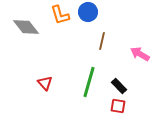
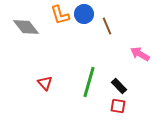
blue circle: moved 4 px left, 2 px down
brown line: moved 5 px right, 15 px up; rotated 36 degrees counterclockwise
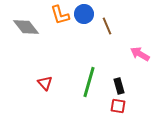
black rectangle: rotated 28 degrees clockwise
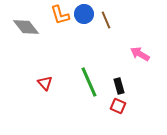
brown line: moved 1 px left, 6 px up
green line: rotated 40 degrees counterclockwise
red square: rotated 14 degrees clockwise
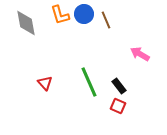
gray diamond: moved 4 px up; rotated 28 degrees clockwise
black rectangle: rotated 21 degrees counterclockwise
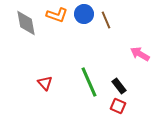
orange L-shape: moved 3 px left; rotated 55 degrees counterclockwise
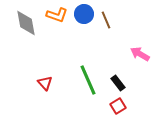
green line: moved 1 px left, 2 px up
black rectangle: moved 1 px left, 3 px up
red square: rotated 35 degrees clockwise
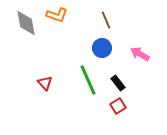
blue circle: moved 18 px right, 34 px down
